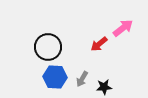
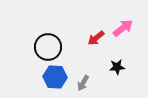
red arrow: moved 3 px left, 6 px up
gray arrow: moved 1 px right, 4 px down
black star: moved 13 px right, 20 px up
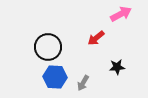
pink arrow: moved 2 px left, 14 px up; rotated 10 degrees clockwise
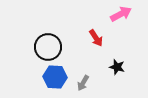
red arrow: rotated 84 degrees counterclockwise
black star: rotated 21 degrees clockwise
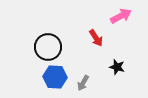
pink arrow: moved 2 px down
